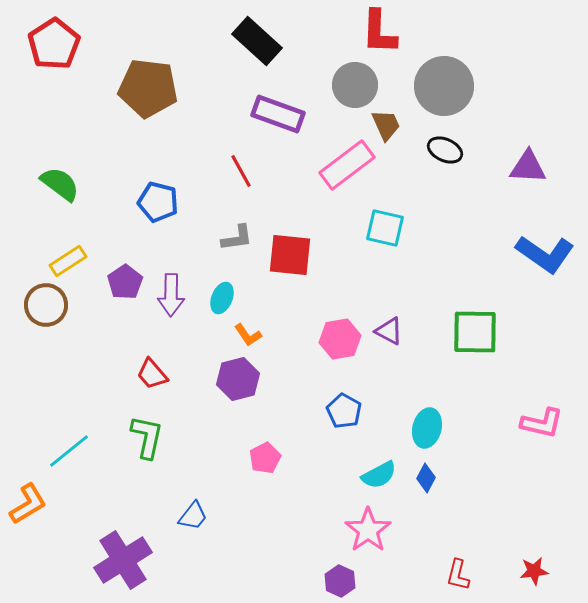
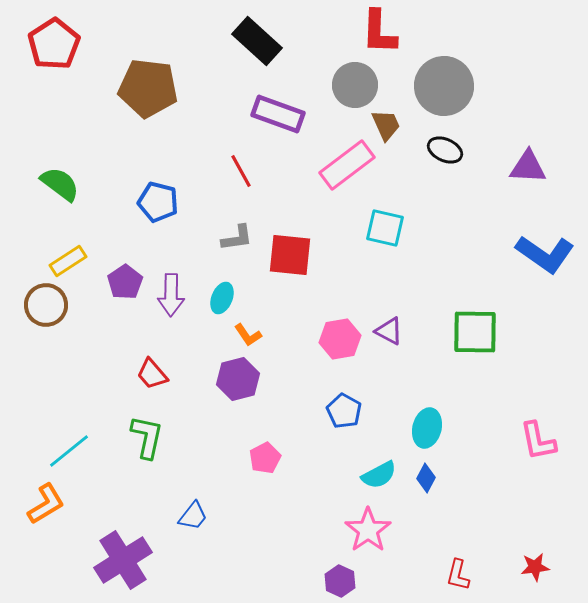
pink L-shape at (542, 423): moved 4 px left, 18 px down; rotated 66 degrees clockwise
orange L-shape at (28, 504): moved 18 px right
red star at (534, 571): moved 1 px right, 4 px up
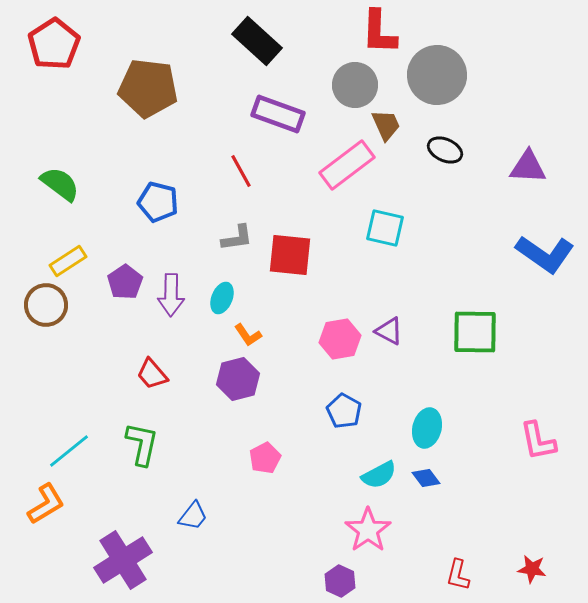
gray circle at (444, 86): moved 7 px left, 11 px up
green L-shape at (147, 437): moved 5 px left, 7 px down
blue diamond at (426, 478): rotated 64 degrees counterclockwise
red star at (535, 567): moved 3 px left, 2 px down; rotated 16 degrees clockwise
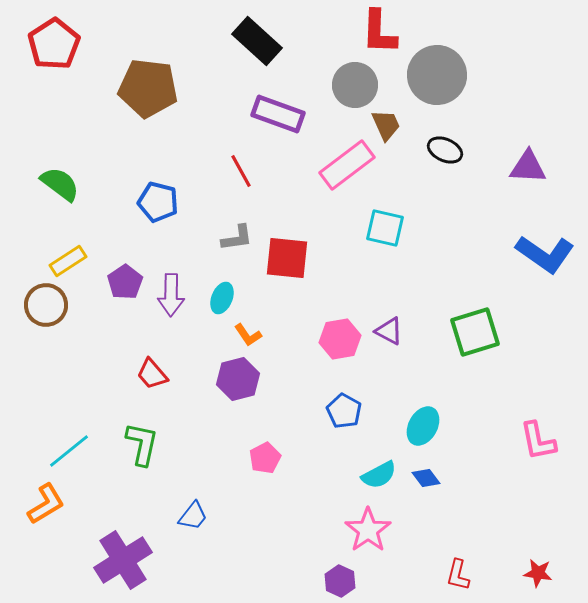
red square at (290, 255): moved 3 px left, 3 px down
green square at (475, 332): rotated 18 degrees counterclockwise
cyan ellipse at (427, 428): moved 4 px left, 2 px up; rotated 15 degrees clockwise
red star at (532, 569): moved 6 px right, 4 px down
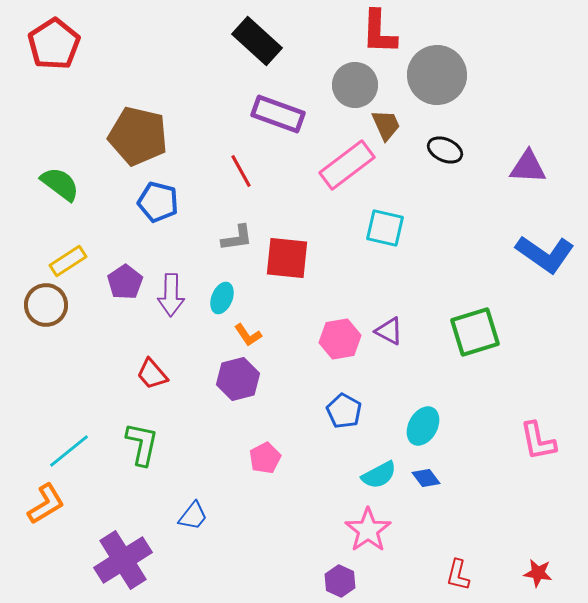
brown pentagon at (148, 88): moved 10 px left, 48 px down; rotated 6 degrees clockwise
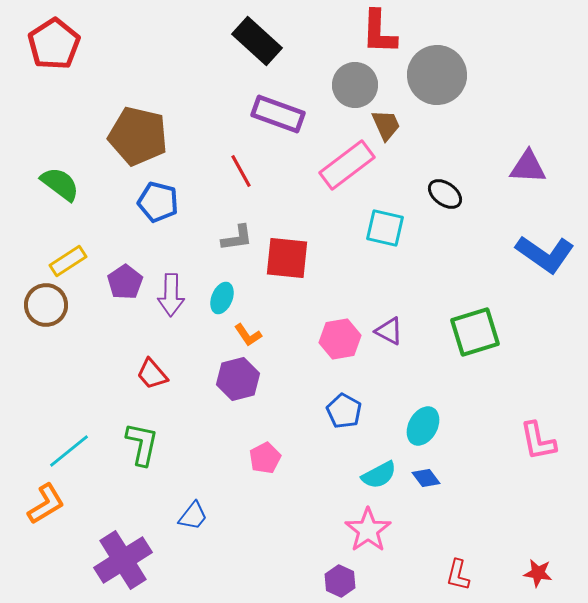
black ellipse at (445, 150): moved 44 px down; rotated 12 degrees clockwise
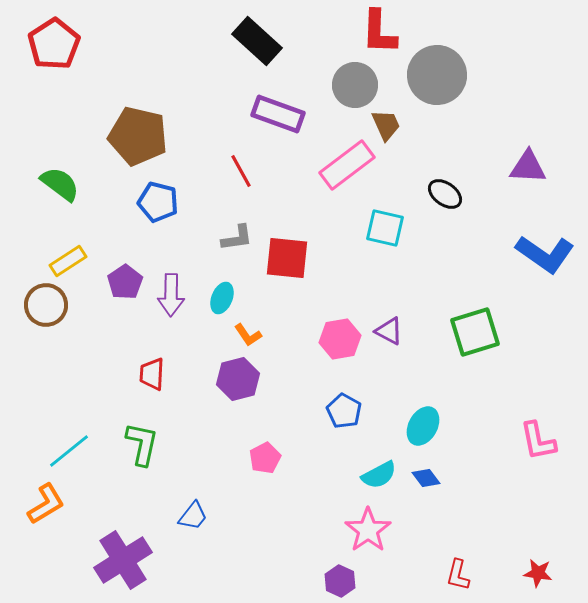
red trapezoid at (152, 374): rotated 44 degrees clockwise
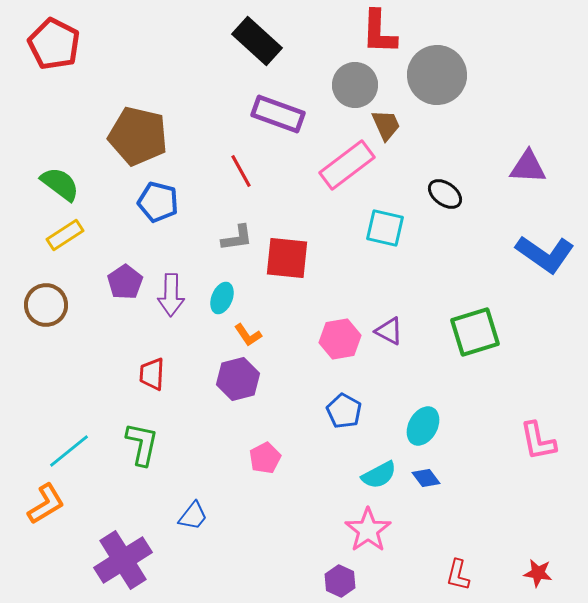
red pentagon at (54, 44): rotated 12 degrees counterclockwise
yellow rectangle at (68, 261): moved 3 px left, 26 px up
